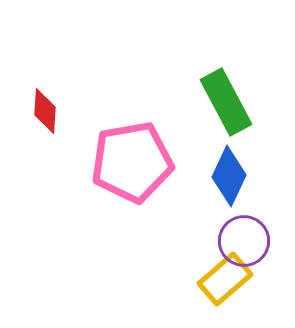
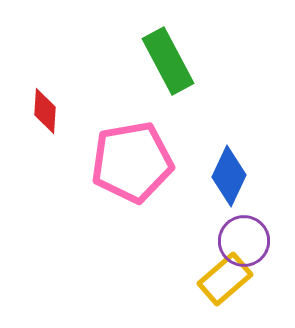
green rectangle: moved 58 px left, 41 px up
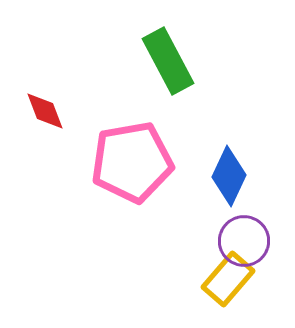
red diamond: rotated 24 degrees counterclockwise
yellow rectangle: moved 3 px right; rotated 8 degrees counterclockwise
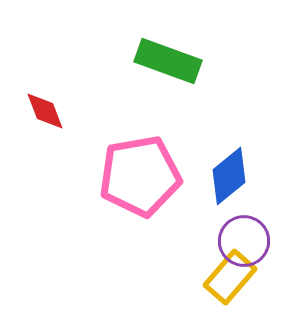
green rectangle: rotated 42 degrees counterclockwise
pink pentagon: moved 8 px right, 14 px down
blue diamond: rotated 26 degrees clockwise
yellow rectangle: moved 2 px right, 2 px up
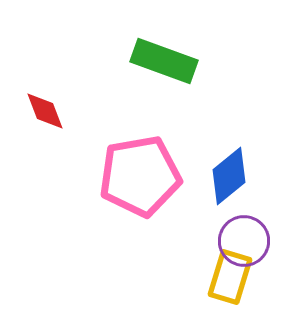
green rectangle: moved 4 px left
yellow rectangle: rotated 24 degrees counterclockwise
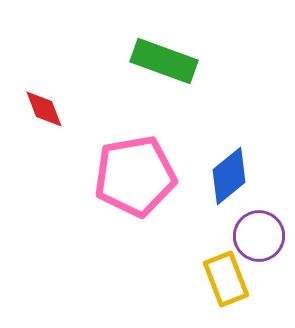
red diamond: moved 1 px left, 2 px up
pink pentagon: moved 5 px left
purple circle: moved 15 px right, 5 px up
yellow rectangle: moved 4 px left, 2 px down; rotated 38 degrees counterclockwise
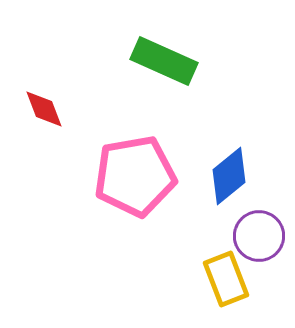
green rectangle: rotated 4 degrees clockwise
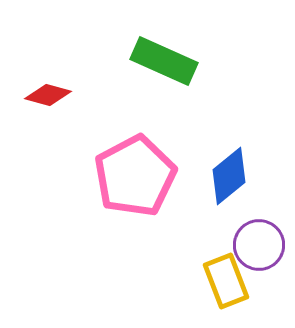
red diamond: moved 4 px right, 14 px up; rotated 54 degrees counterclockwise
pink pentagon: rotated 18 degrees counterclockwise
purple circle: moved 9 px down
yellow rectangle: moved 2 px down
